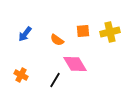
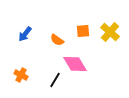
yellow cross: rotated 36 degrees counterclockwise
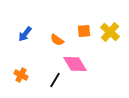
orange square: moved 1 px right
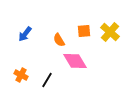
orange semicircle: moved 2 px right; rotated 24 degrees clockwise
pink diamond: moved 3 px up
black line: moved 8 px left
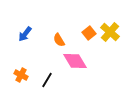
orange square: moved 5 px right, 2 px down; rotated 32 degrees counterclockwise
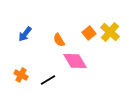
black line: moved 1 px right; rotated 28 degrees clockwise
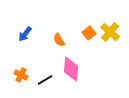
pink diamond: moved 4 px left, 8 px down; rotated 35 degrees clockwise
black line: moved 3 px left
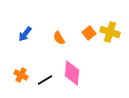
yellow cross: rotated 24 degrees counterclockwise
orange semicircle: moved 2 px up
pink diamond: moved 1 px right, 4 px down
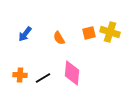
orange square: rotated 24 degrees clockwise
orange cross: moved 1 px left; rotated 24 degrees counterclockwise
black line: moved 2 px left, 2 px up
